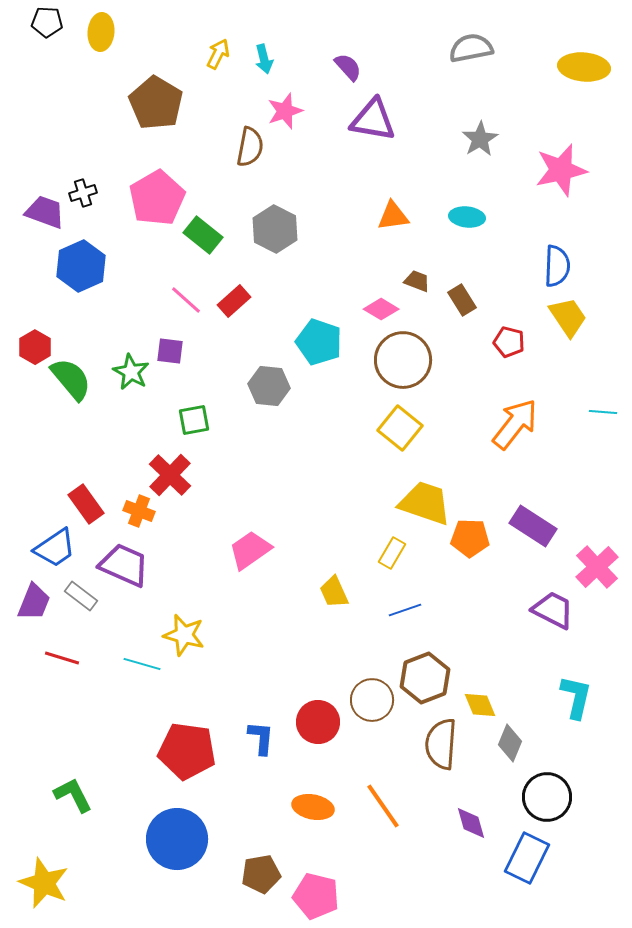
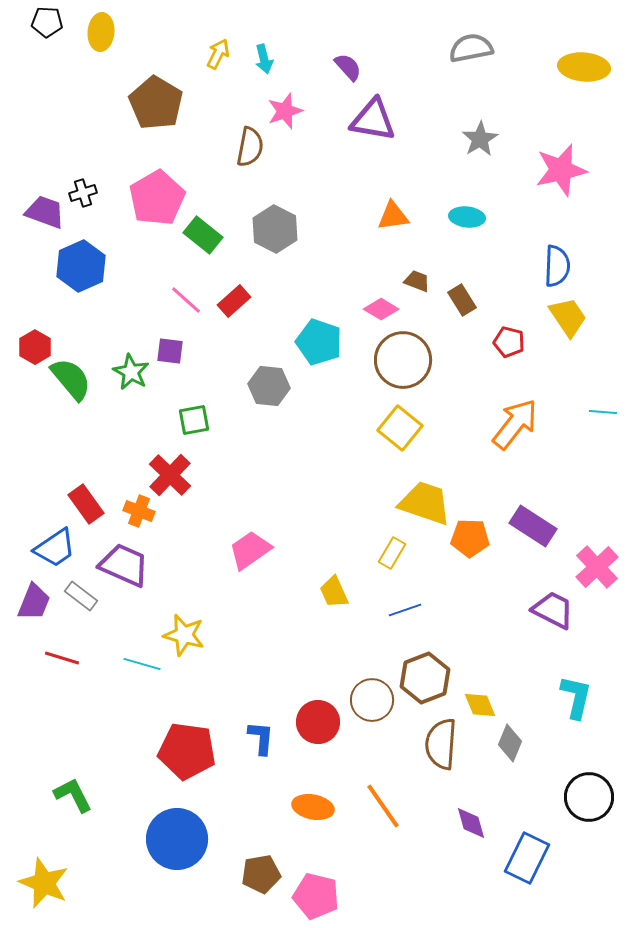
black circle at (547, 797): moved 42 px right
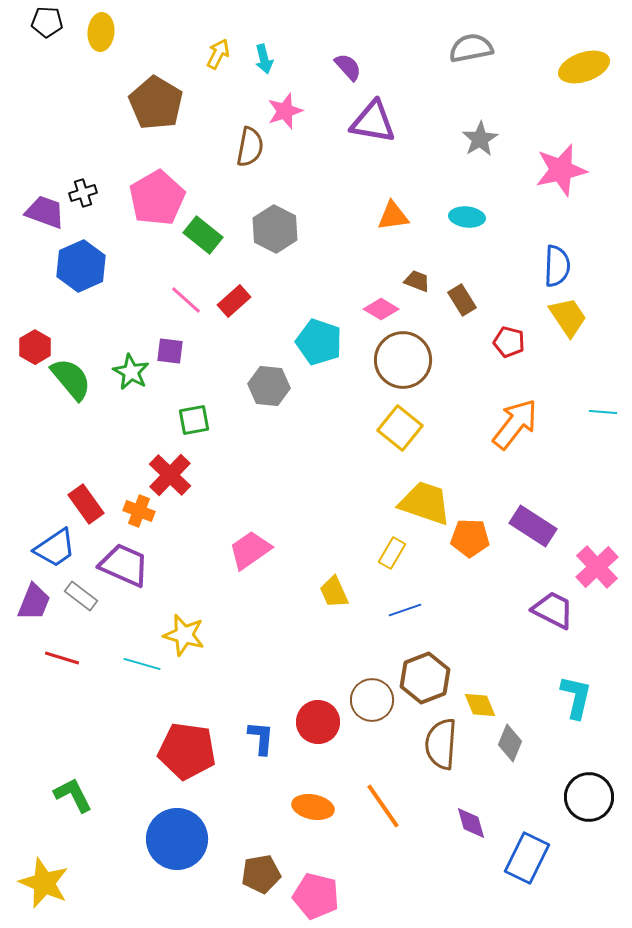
yellow ellipse at (584, 67): rotated 24 degrees counterclockwise
purple triangle at (373, 120): moved 2 px down
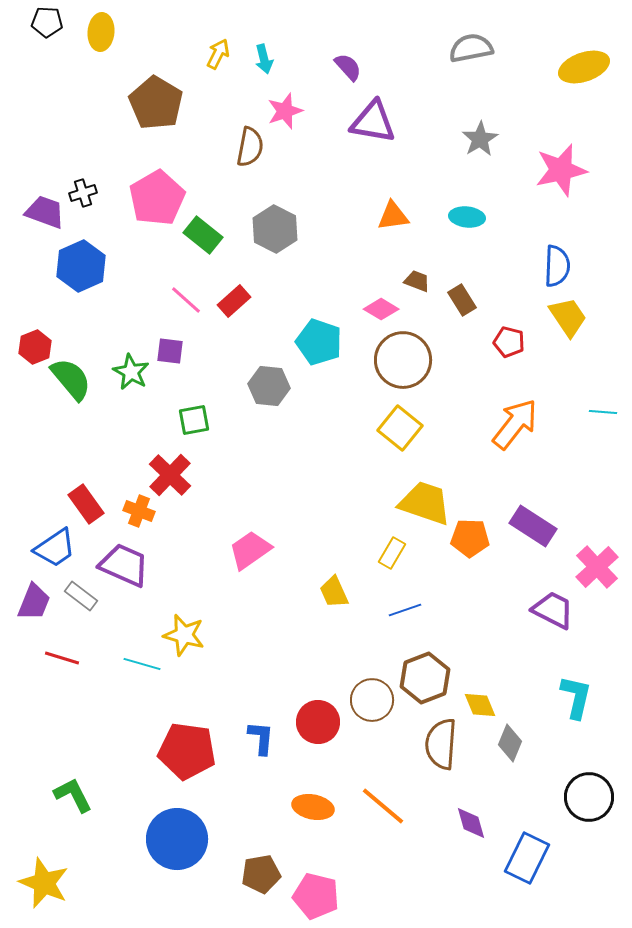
red hexagon at (35, 347): rotated 8 degrees clockwise
orange line at (383, 806): rotated 15 degrees counterclockwise
